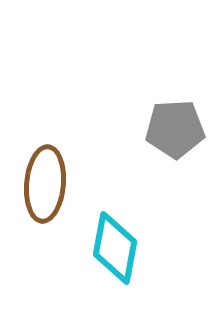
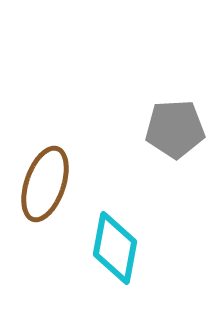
brown ellipse: rotated 14 degrees clockwise
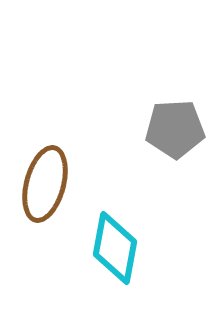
brown ellipse: rotated 4 degrees counterclockwise
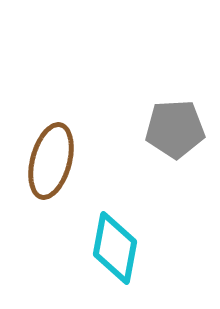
brown ellipse: moved 6 px right, 23 px up
